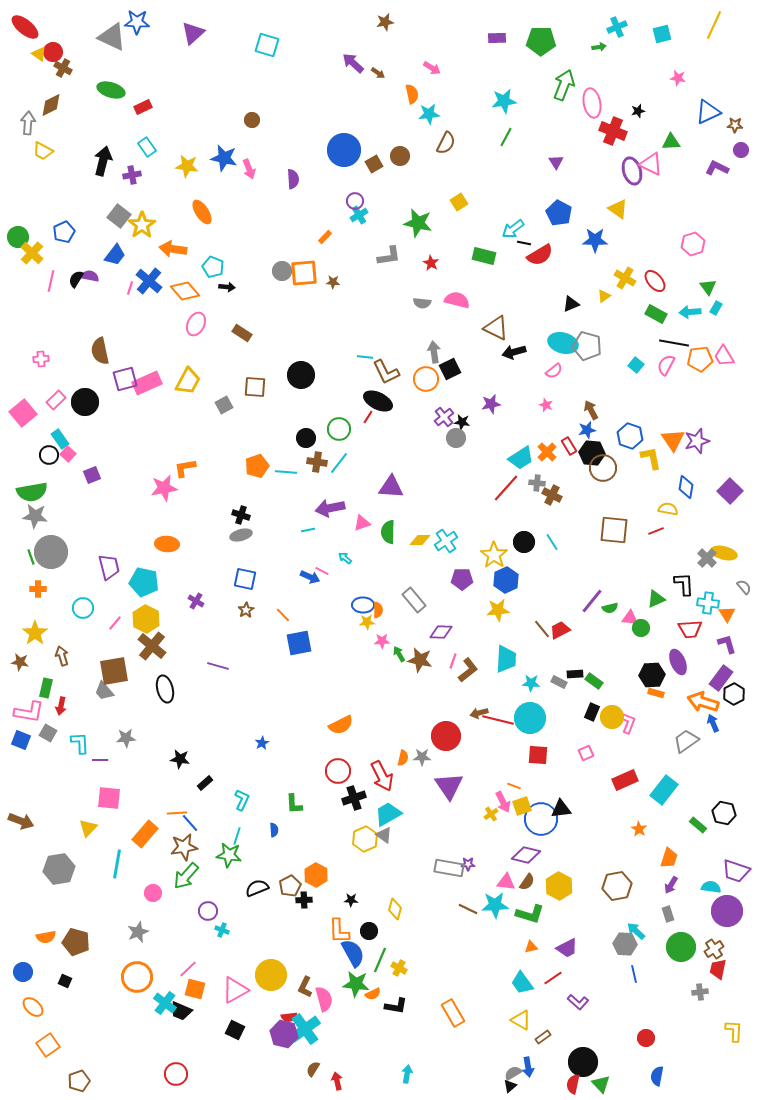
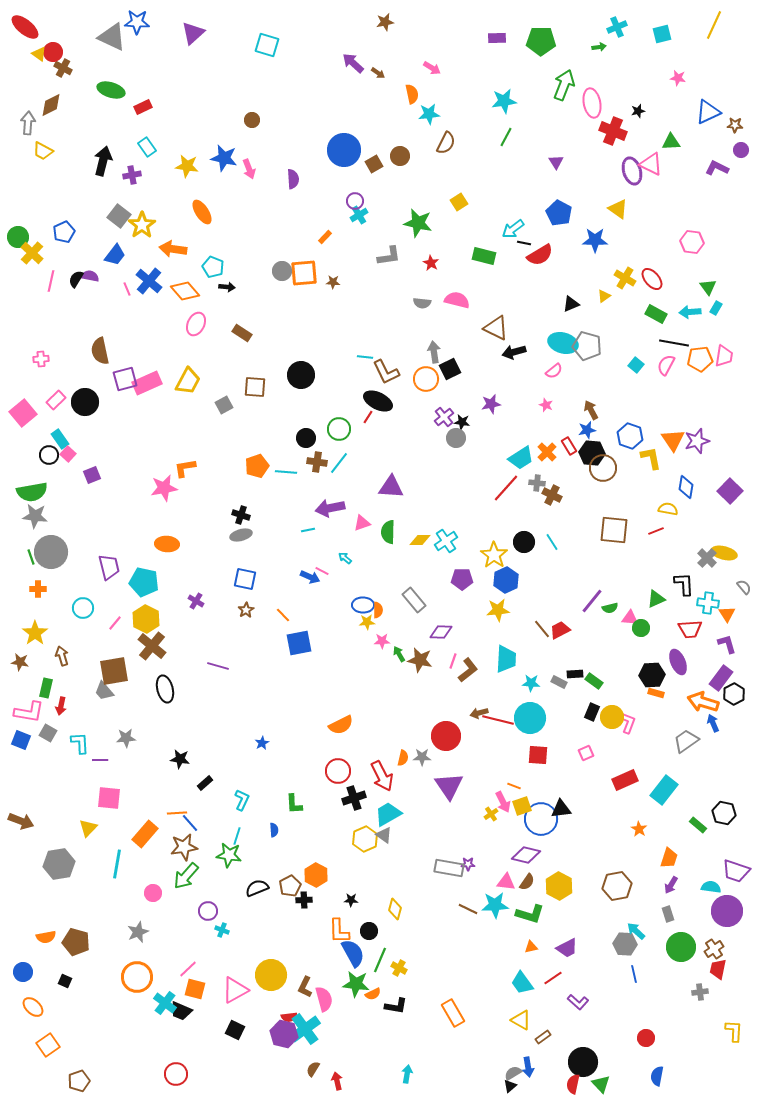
pink hexagon at (693, 244): moved 1 px left, 2 px up; rotated 25 degrees clockwise
red ellipse at (655, 281): moved 3 px left, 2 px up
pink line at (130, 288): moved 3 px left, 1 px down; rotated 40 degrees counterclockwise
pink trapezoid at (724, 356): rotated 140 degrees counterclockwise
gray hexagon at (59, 869): moved 5 px up
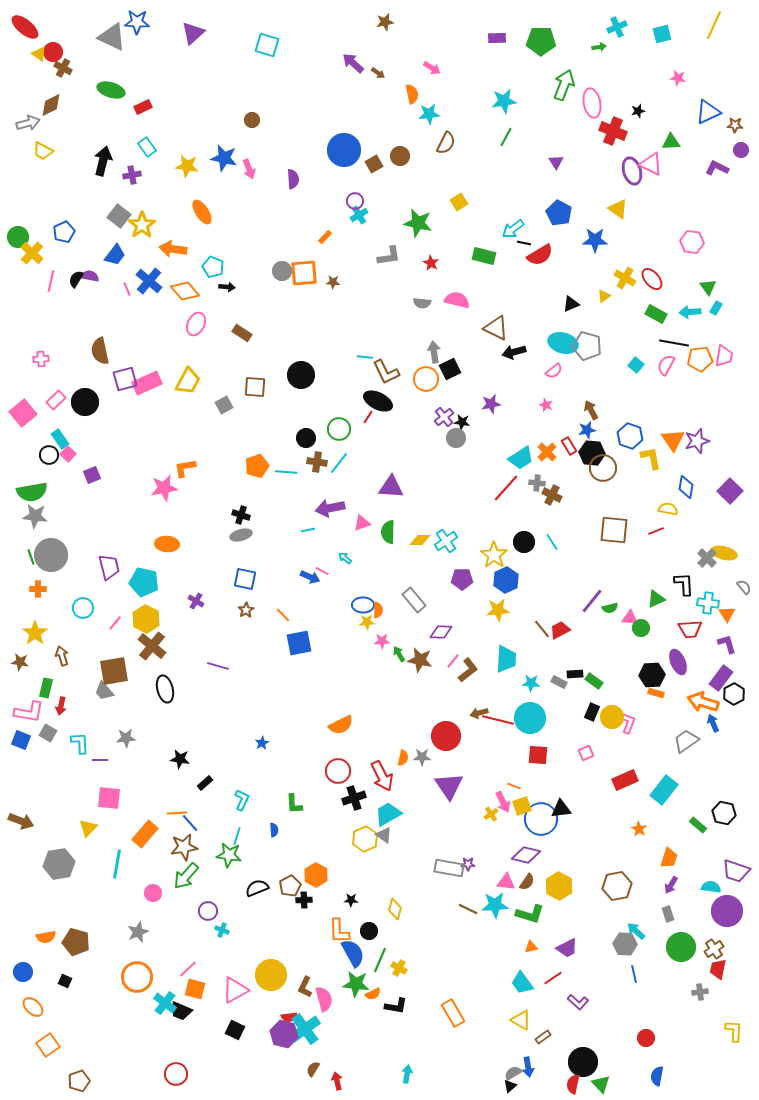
gray arrow at (28, 123): rotated 70 degrees clockwise
gray circle at (51, 552): moved 3 px down
pink line at (453, 661): rotated 21 degrees clockwise
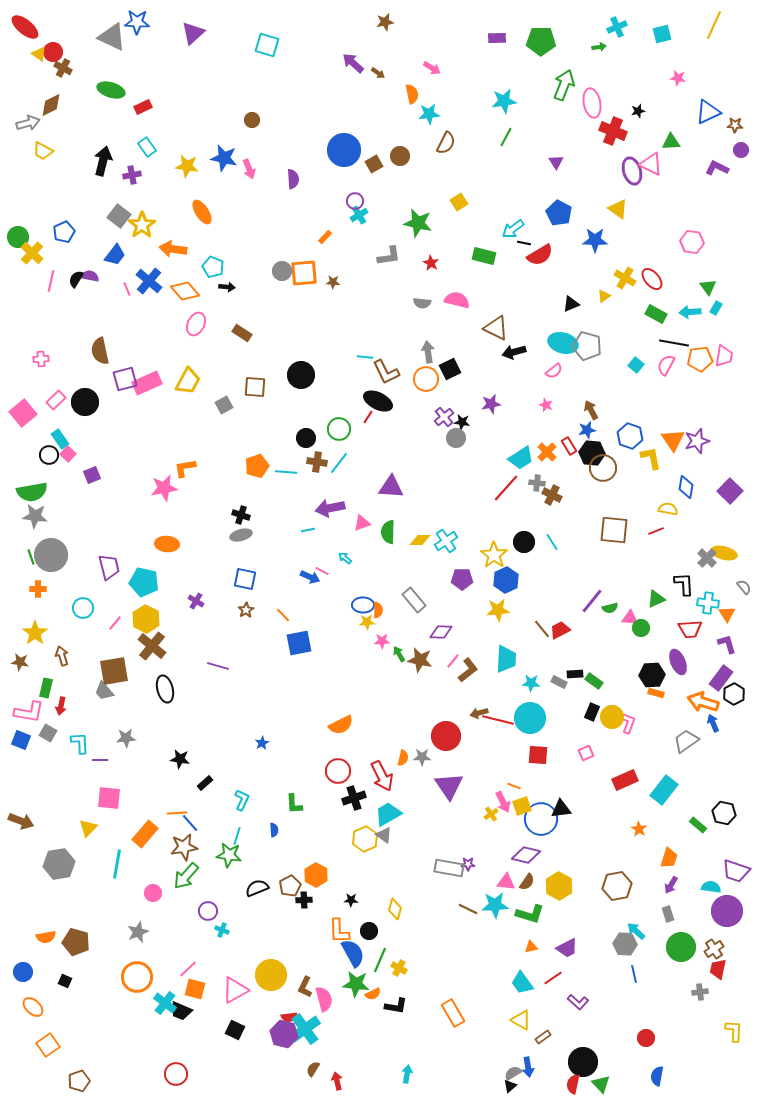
gray arrow at (434, 352): moved 6 px left
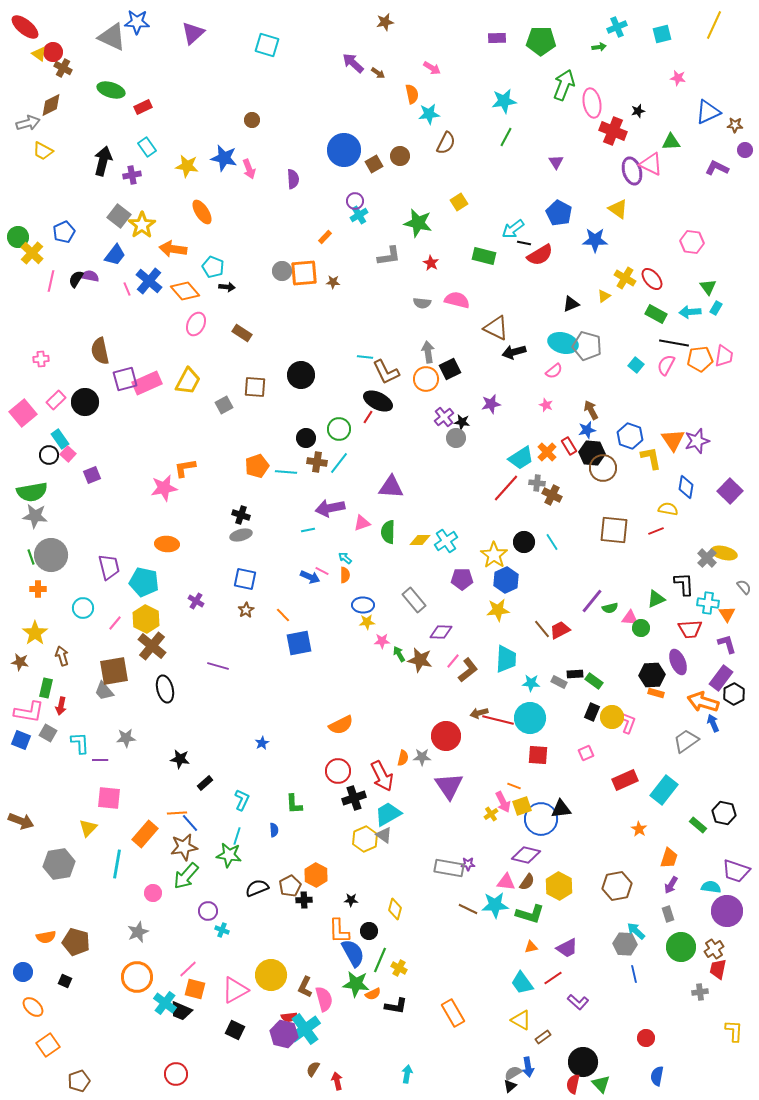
purple circle at (741, 150): moved 4 px right
orange semicircle at (378, 610): moved 33 px left, 35 px up
